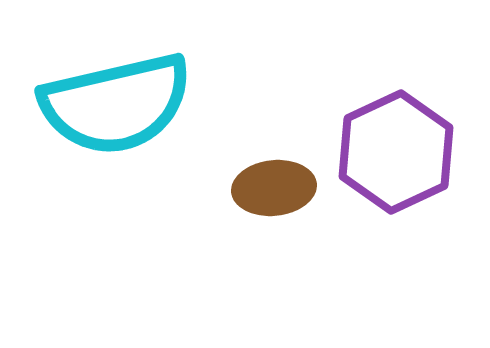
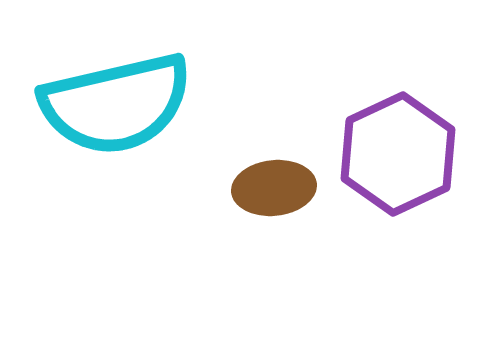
purple hexagon: moved 2 px right, 2 px down
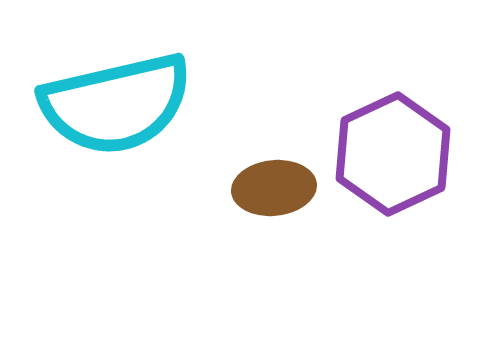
purple hexagon: moved 5 px left
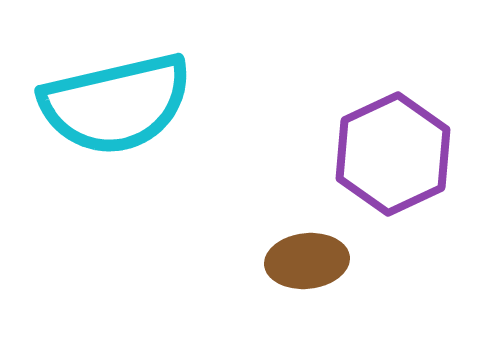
brown ellipse: moved 33 px right, 73 px down
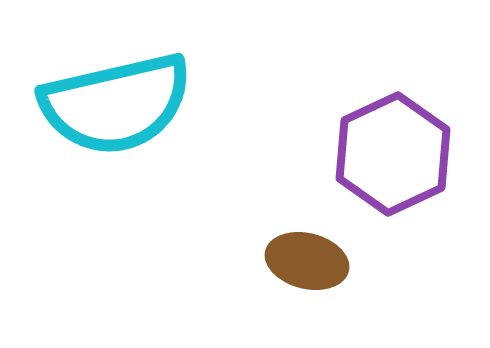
brown ellipse: rotated 20 degrees clockwise
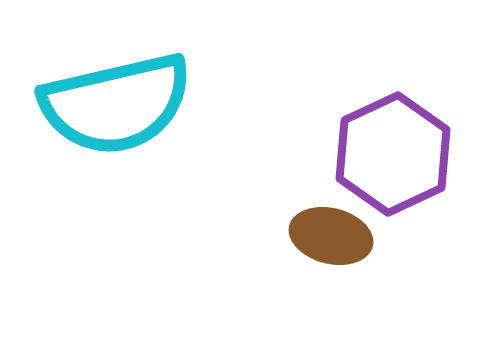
brown ellipse: moved 24 px right, 25 px up
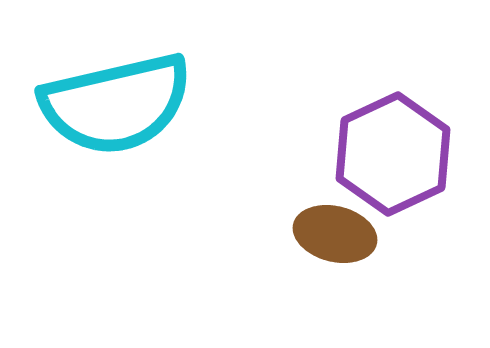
brown ellipse: moved 4 px right, 2 px up
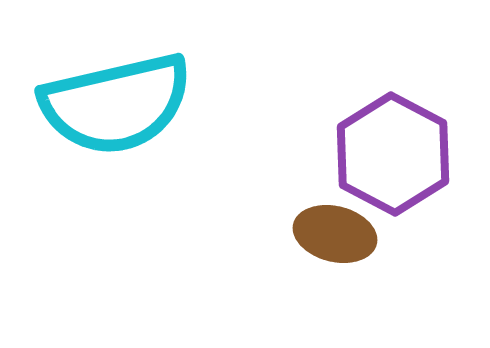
purple hexagon: rotated 7 degrees counterclockwise
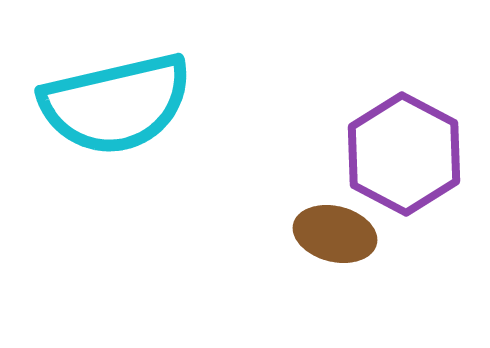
purple hexagon: moved 11 px right
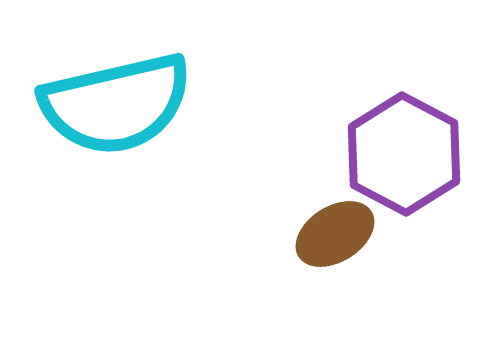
brown ellipse: rotated 46 degrees counterclockwise
